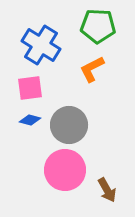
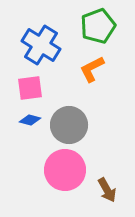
green pentagon: rotated 24 degrees counterclockwise
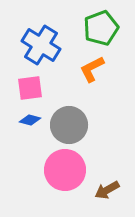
green pentagon: moved 3 px right, 2 px down
brown arrow: rotated 90 degrees clockwise
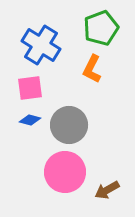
orange L-shape: rotated 36 degrees counterclockwise
pink circle: moved 2 px down
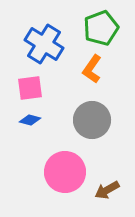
blue cross: moved 3 px right, 1 px up
orange L-shape: rotated 8 degrees clockwise
gray circle: moved 23 px right, 5 px up
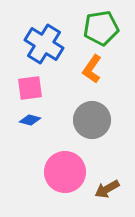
green pentagon: rotated 12 degrees clockwise
brown arrow: moved 1 px up
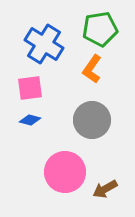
green pentagon: moved 1 px left, 1 px down
brown arrow: moved 2 px left
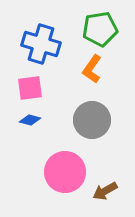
blue cross: moved 3 px left; rotated 15 degrees counterclockwise
brown arrow: moved 2 px down
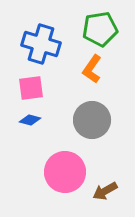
pink square: moved 1 px right
